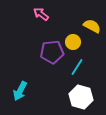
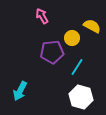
pink arrow: moved 1 px right, 2 px down; rotated 21 degrees clockwise
yellow circle: moved 1 px left, 4 px up
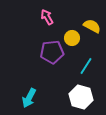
pink arrow: moved 5 px right, 1 px down
cyan line: moved 9 px right, 1 px up
cyan arrow: moved 9 px right, 7 px down
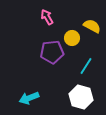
cyan arrow: rotated 42 degrees clockwise
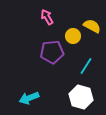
yellow circle: moved 1 px right, 2 px up
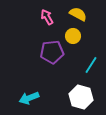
yellow semicircle: moved 14 px left, 12 px up
cyan line: moved 5 px right, 1 px up
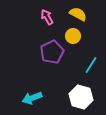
purple pentagon: rotated 20 degrees counterclockwise
cyan arrow: moved 3 px right
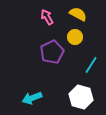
yellow circle: moved 2 px right, 1 px down
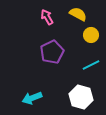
yellow circle: moved 16 px right, 2 px up
cyan line: rotated 30 degrees clockwise
